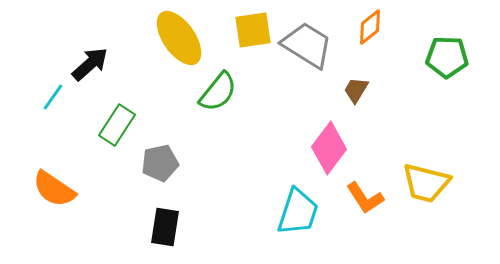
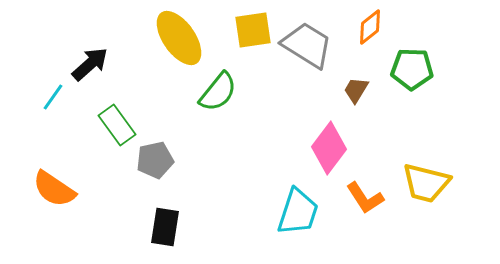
green pentagon: moved 35 px left, 12 px down
green rectangle: rotated 69 degrees counterclockwise
gray pentagon: moved 5 px left, 3 px up
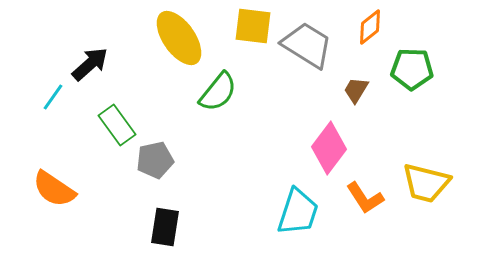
yellow square: moved 4 px up; rotated 15 degrees clockwise
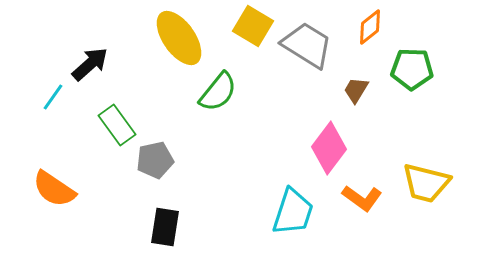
yellow square: rotated 24 degrees clockwise
orange L-shape: moved 3 px left; rotated 21 degrees counterclockwise
cyan trapezoid: moved 5 px left
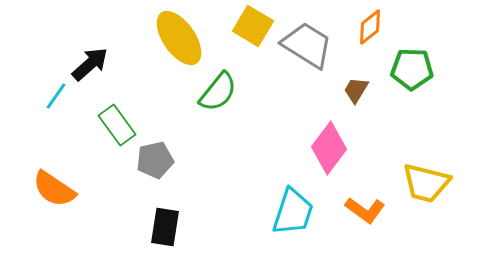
cyan line: moved 3 px right, 1 px up
orange L-shape: moved 3 px right, 12 px down
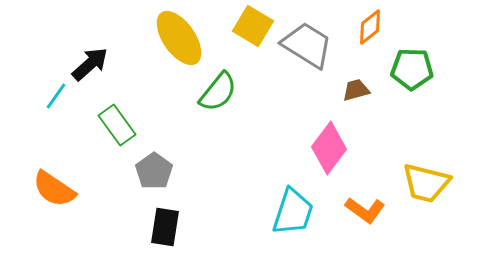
brown trapezoid: rotated 44 degrees clockwise
gray pentagon: moved 1 px left, 11 px down; rotated 24 degrees counterclockwise
